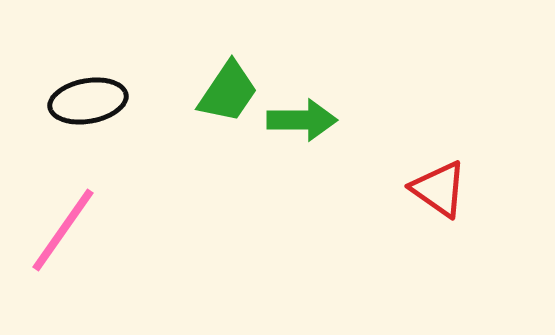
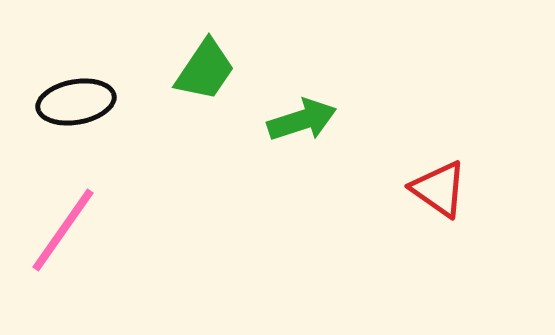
green trapezoid: moved 23 px left, 22 px up
black ellipse: moved 12 px left, 1 px down
green arrow: rotated 18 degrees counterclockwise
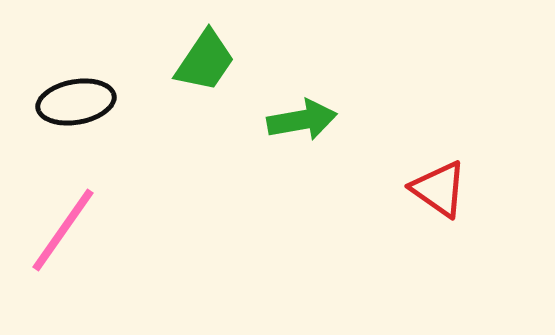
green trapezoid: moved 9 px up
green arrow: rotated 8 degrees clockwise
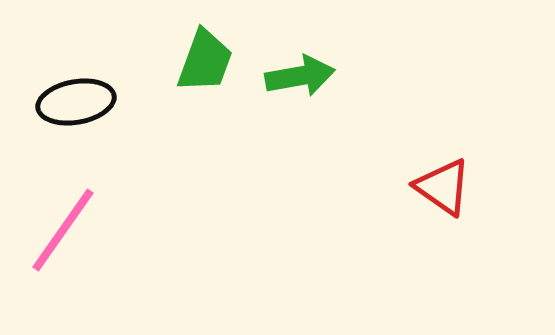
green trapezoid: rotated 14 degrees counterclockwise
green arrow: moved 2 px left, 44 px up
red triangle: moved 4 px right, 2 px up
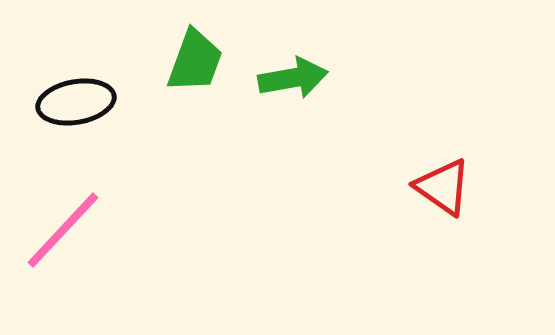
green trapezoid: moved 10 px left
green arrow: moved 7 px left, 2 px down
pink line: rotated 8 degrees clockwise
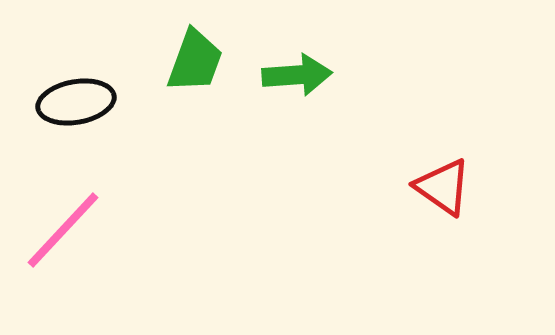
green arrow: moved 4 px right, 3 px up; rotated 6 degrees clockwise
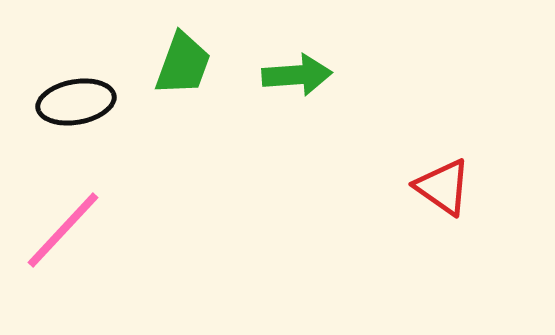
green trapezoid: moved 12 px left, 3 px down
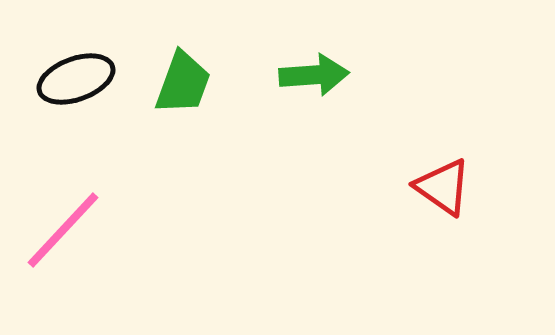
green trapezoid: moved 19 px down
green arrow: moved 17 px right
black ellipse: moved 23 px up; rotated 10 degrees counterclockwise
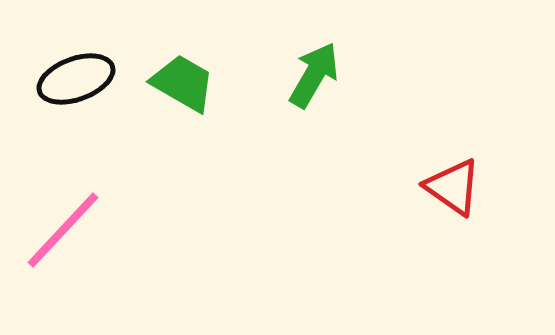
green arrow: rotated 56 degrees counterclockwise
green trapezoid: rotated 80 degrees counterclockwise
red triangle: moved 10 px right
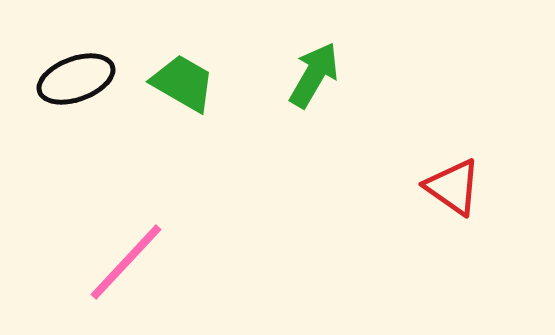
pink line: moved 63 px right, 32 px down
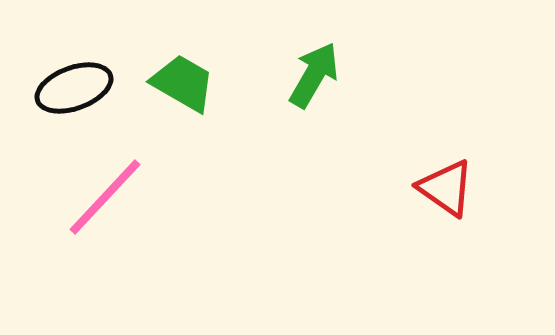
black ellipse: moved 2 px left, 9 px down
red triangle: moved 7 px left, 1 px down
pink line: moved 21 px left, 65 px up
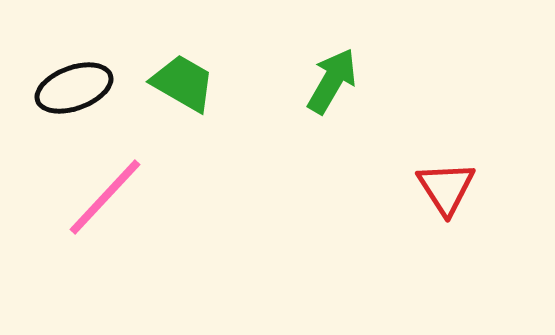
green arrow: moved 18 px right, 6 px down
red triangle: rotated 22 degrees clockwise
